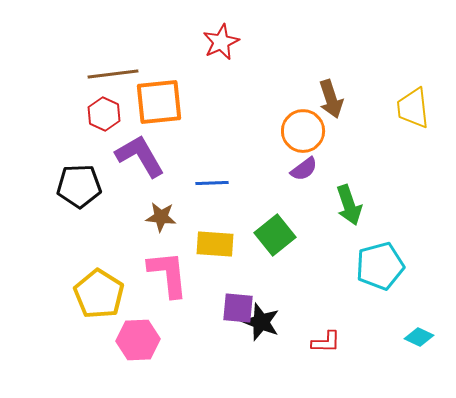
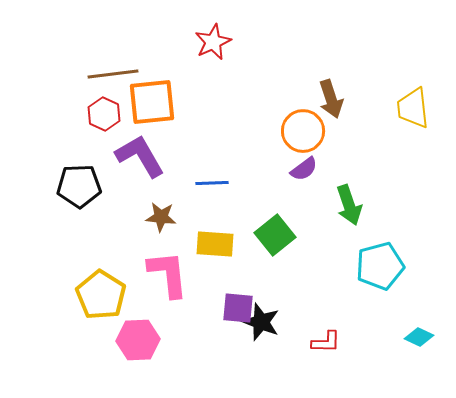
red star: moved 8 px left
orange square: moved 7 px left
yellow pentagon: moved 2 px right, 1 px down
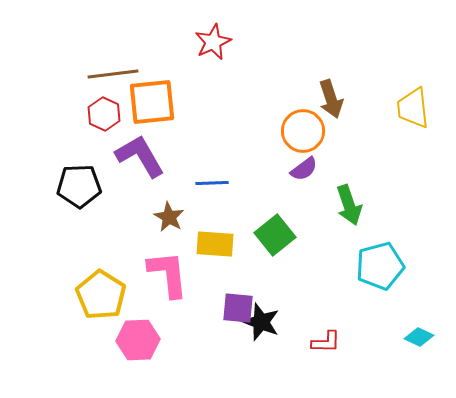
brown star: moved 8 px right; rotated 24 degrees clockwise
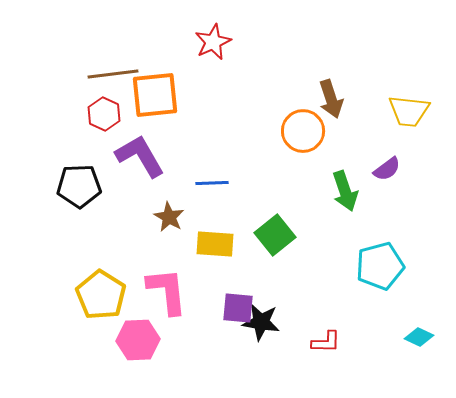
orange square: moved 3 px right, 7 px up
yellow trapezoid: moved 4 px left, 3 px down; rotated 78 degrees counterclockwise
purple semicircle: moved 83 px right
green arrow: moved 4 px left, 14 px up
pink L-shape: moved 1 px left, 17 px down
black star: rotated 12 degrees counterclockwise
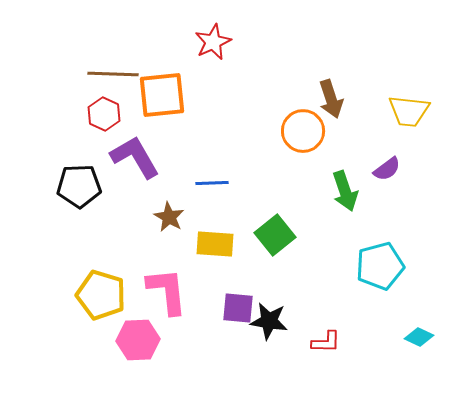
brown line: rotated 9 degrees clockwise
orange square: moved 7 px right
purple L-shape: moved 5 px left, 1 px down
yellow pentagon: rotated 15 degrees counterclockwise
black star: moved 8 px right, 1 px up
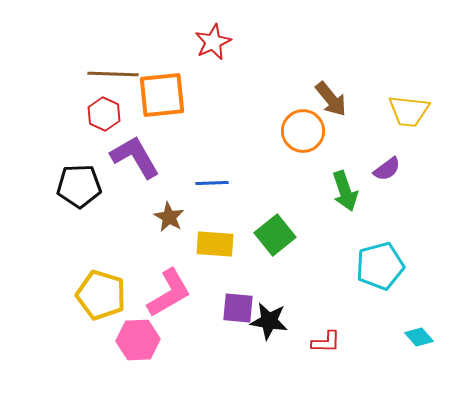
brown arrow: rotated 21 degrees counterclockwise
pink L-shape: moved 2 px right, 2 px down; rotated 66 degrees clockwise
cyan diamond: rotated 24 degrees clockwise
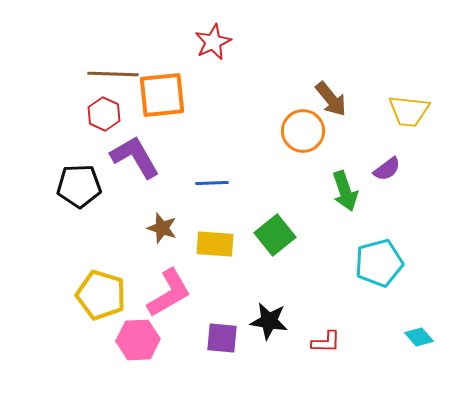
brown star: moved 7 px left, 11 px down; rotated 12 degrees counterclockwise
cyan pentagon: moved 1 px left, 3 px up
purple square: moved 16 px left, 30 px down
